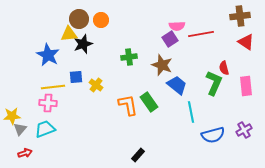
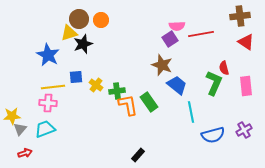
yellow triangle: moved 1 px up; rotated 12 degrees counterclockwise
green cross: moved 12 px left, 34 px down
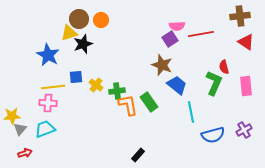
red semicircle: moved 1 px up
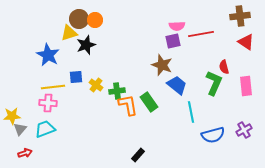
orange circle: moved 6 px left
purple square: moved 3 px right, 2 px down; rotated 21 degrees clockwise
black star: moved 3 px right, 1 px down
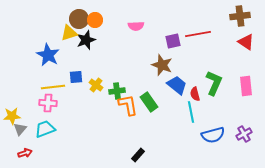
pink semicircle: moved 41 px left
red line: moved 3 px left
black star: moved 5 px up
red semicircle: moved 29 px left, 27 px down
purple cross: moved 4 px down
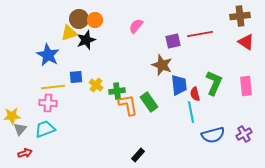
pink semicircle: rotated 133 degrees clockwise
red line: moved 2 px right
blue trapezoid: moved 2 px right; rotated 45 degrees clockwise
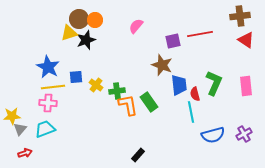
red triangle: moved 2 px up
blue star: moved 12 px down
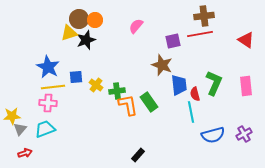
brown cross: moved 36 px left
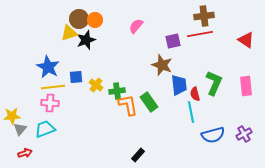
pink cross: moved 2 px right
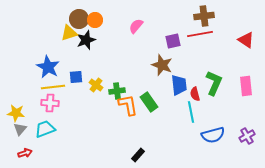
yellow star: moved 4 px right, 3 px up; rotated 12 degrees clockwise
purple cross: moved 3 px right, 2 px down
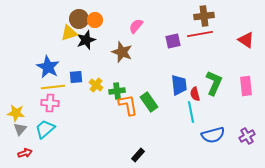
brown star: moved 40 px left, 13 px up
cyan trapezoid: rotated 20 degrees counterclockwise
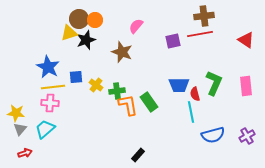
blue trapezoid: rotated 95 degrees clockwise
